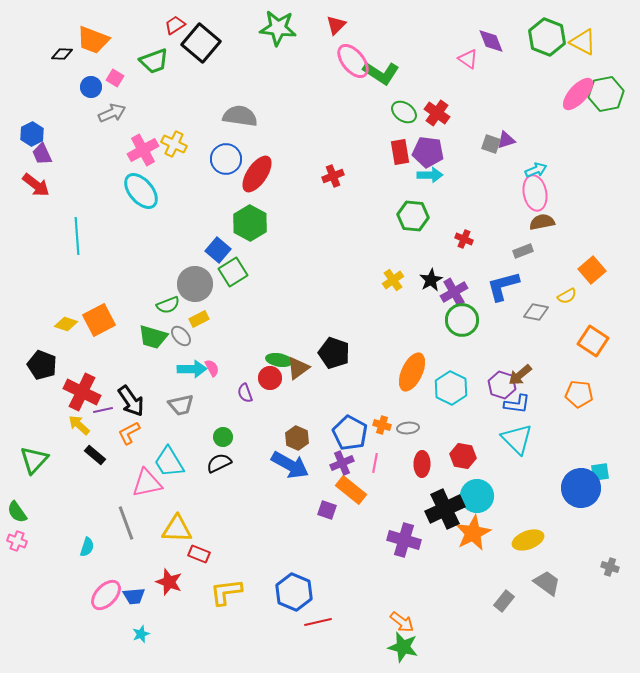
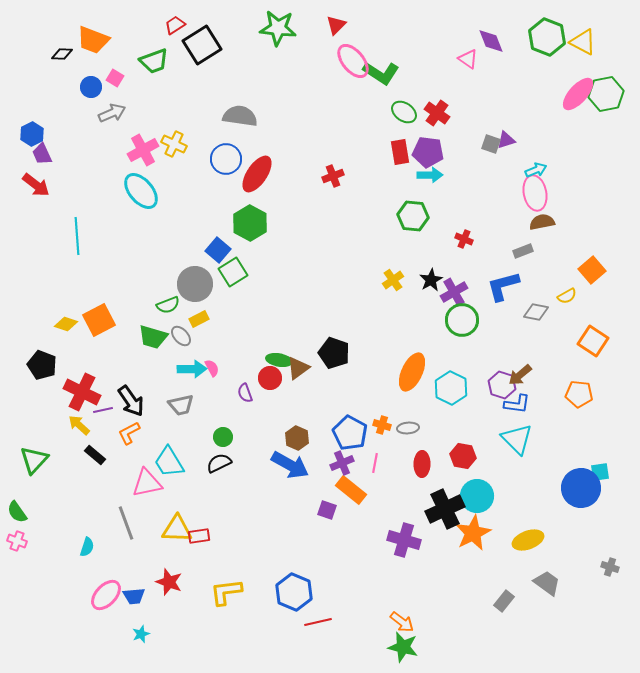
black square at (201, 43): moved 1 px right, 2 px down; rotated 18 degrees clockwise
red rectangle at (199, 554): moved 18 px up; rotated 30 degrees counterclockwise
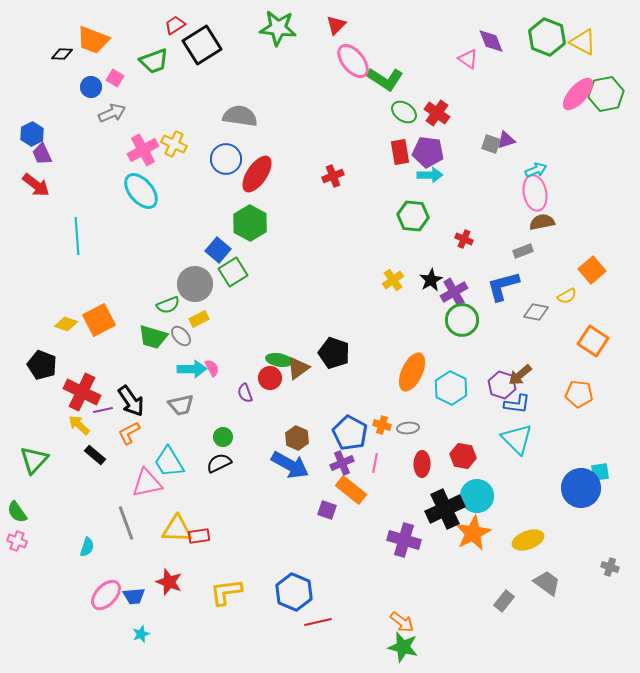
green L-shape at (381, 73): moved 4 px right, 6 px down
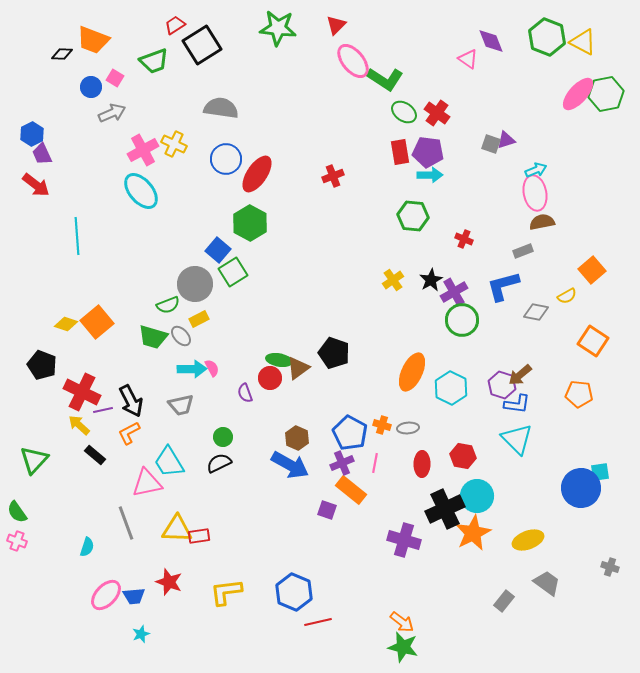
gray semicircle at (240, 116): moved 19 px left, 8 px up
orange square at (99, 320): moved 2 px left, 2 px down; rotated 12 degrees counterclockwise
black arrow at (131, 401): rotated 8 degrees clockwise
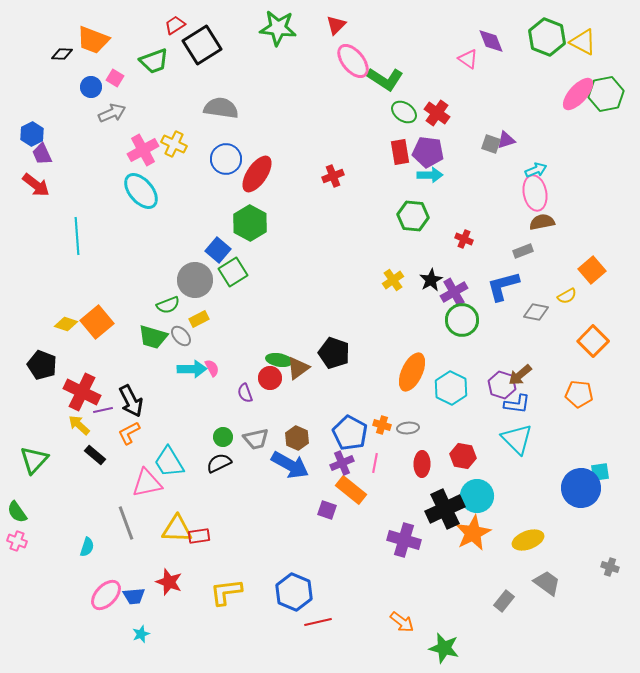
gray circle at (195, 284): moved 4 px up
orange square at (593, 341): rotated 12 degrees clockwise
gray trapezoid at (181, 405): moved 75 px right, 34 px down
green star at (403, 647): moved 41 px right, 1 px down
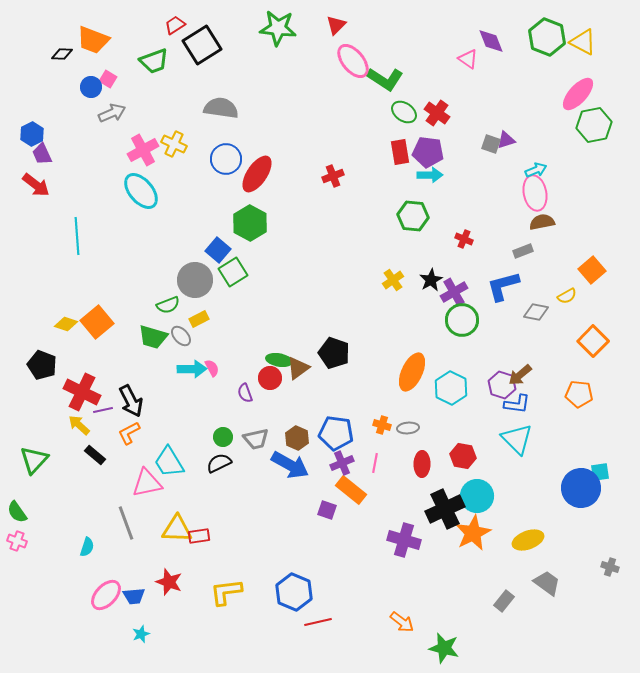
pink square at (115, 78): moved 7 px left, 1 px down
green hexagon at (606, 94): moved 12 px left, 31 px down
blue pentagon at (350, 433): moved 14 px left; rotated 20 degrees counterclockwise
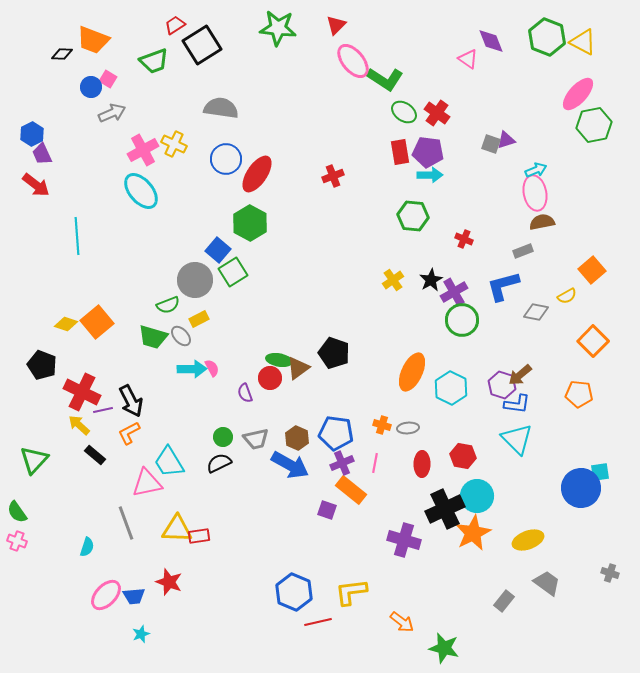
gray cross at (610, 567): moved 6 px down
yellow L-shape at (226, 592): moved 125 px right
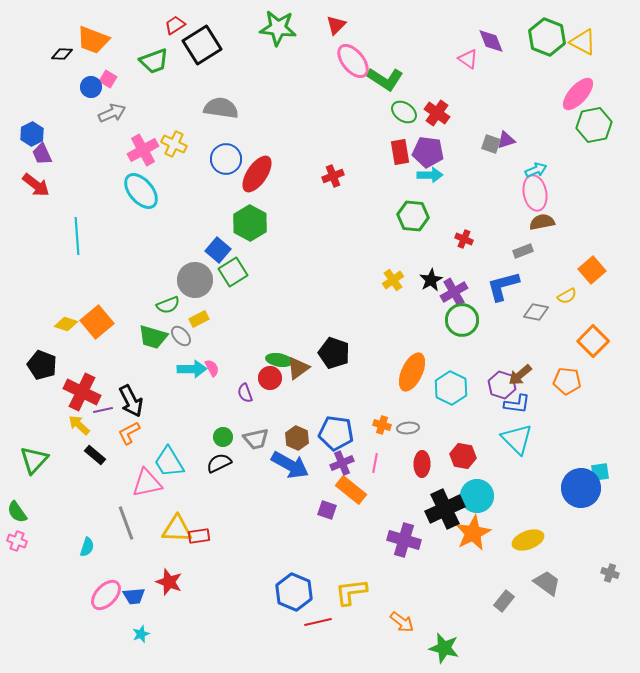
orange pentagon at (579, 394): moved 12 px left, 13 px up
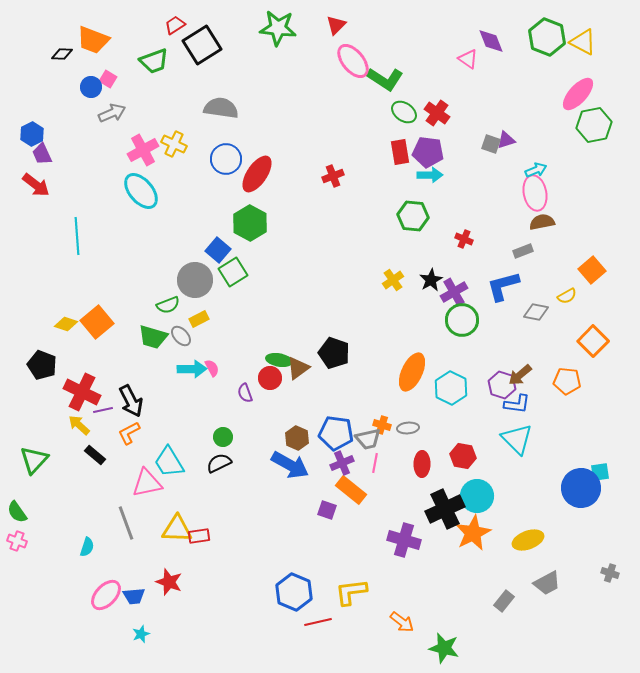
gray trapezoid at (256, 439): moved 112 px right
gray trapezoid at (547, 583): rotated 116 degrees clockwise
